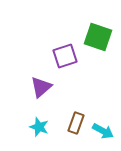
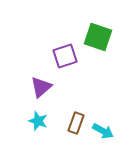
cyan star: moved 1 px left, 6 px up
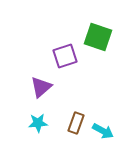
cyan star: moved 2 px down; rotated 24 degrees counterclockwise
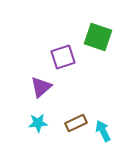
purple square: moved 2 px left, 1 px down
brown rectangle: rotated 45 degrees clockwise
cyan arrow: rotated 145 degrees counterclockwise
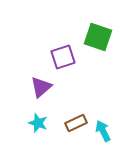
cyan star: rotated 24 degrees clockwise
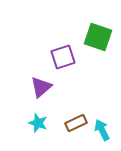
cyan arrow: moved 1 px left, 1 px up
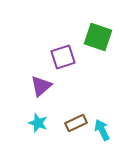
purple triangle: moved 1 px up
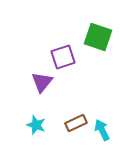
purple triangle: moved 1 px right, 4 px up; rotated 10 degrees counterclockwise
cyan star: moved 2 px left, 2 px down
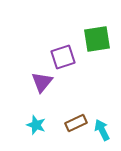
green square: moved 1 px left, 2 px down; rotated 28 degrees counterclockwise
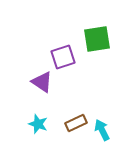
purple triangle: rotated 35 degrees counterclockwise
cyan star: moved 2 px right, 1 px up
